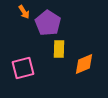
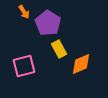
yellow rectangle: rotated 30 degrees counterclockwise
orange diamond: moved 3 px left
pink square: moved 1 px right, 2 px up
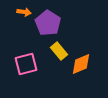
orange arrow: rotated 48 degrees counterclockwise
yellow rectangle: moved 2 px down; rotated 12 degrees counterclockwise
pink square: moved 2 px right, 2 px up
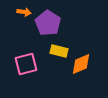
yellow rectangle: rotated 36 degrees counterclockwise
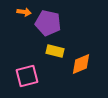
purple pentagon: rotated 20 degrees counterclockwise
yellow rectangle: moved 4 px left
pink square: moved 1 px right, 12 px down
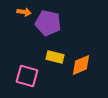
yellow rectangle: moved 6 px down
orange diamond: moved 1 px down
pink square: rotated 30 degrees clockwise
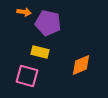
yellow rectangle: moved 15 px left, 5 px up
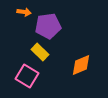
purple pentagon: moved 3 px down; rotated 20 degrees counterclockwise
yellow rectangle: rotated 30 degrees clockwise
pink square: rotated 15 degrees clockwise
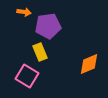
yellow rectangle: rotated 24 degrees clockwise
orange diamond: moved 8 px right, 1 px up
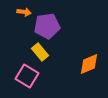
purple pentagon: moved 1 px left
yellow rectangle: rotated 18 degrees counterclockwise
